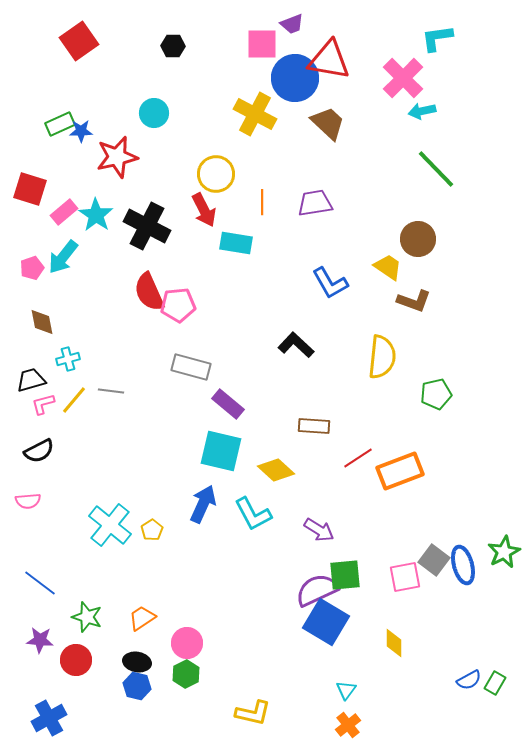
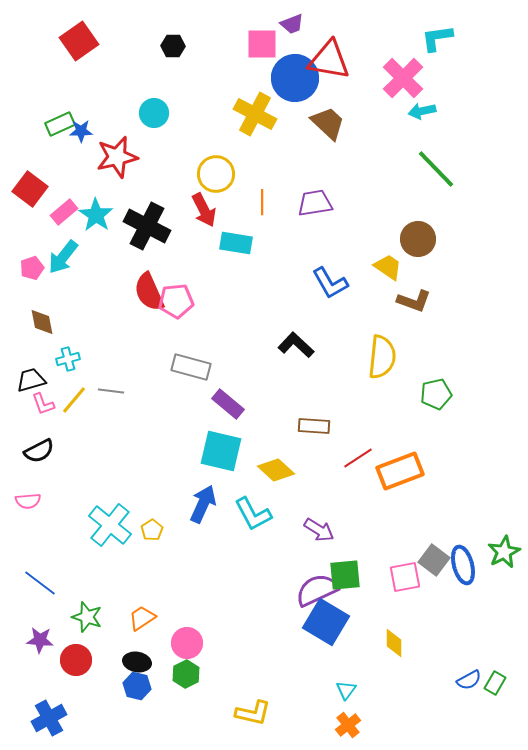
red square at (30, 189): rotated 20 degrees clockwise
pink pentagon at (178, 305): moved 2 px left, 4 px up
pink L-shape at (43, 404): rotated 95 degrees counterclockwise
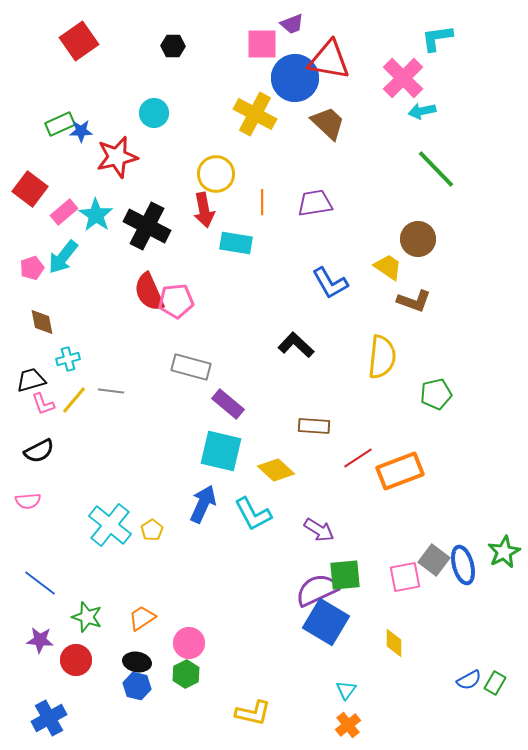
red arrow at (204, 210): rotated 16 degrees clockwise
pink circle at (187, 643): moved 2 px right
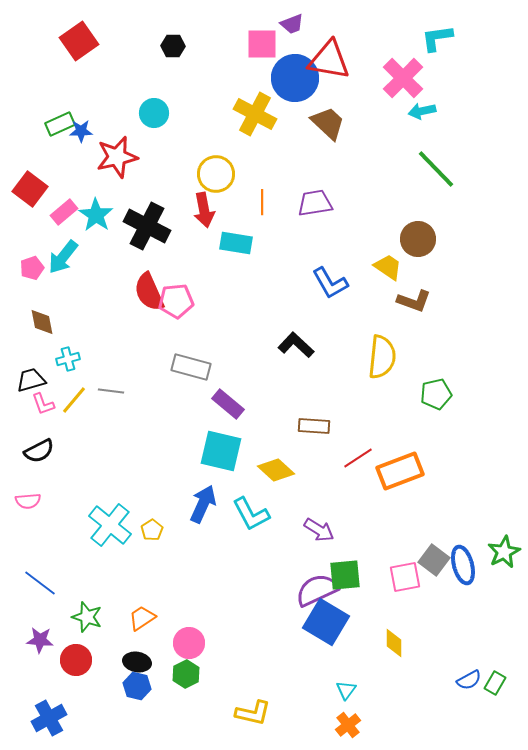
cyan L-shape at (253, 514): moved 2 px left
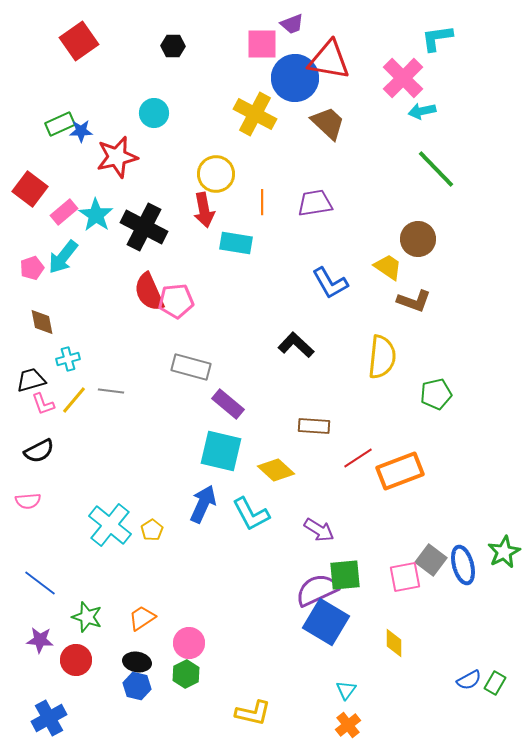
black cross at (147, 226): moved 3 px left, 1 px down
gray square at (434, 560): moved 3 px left
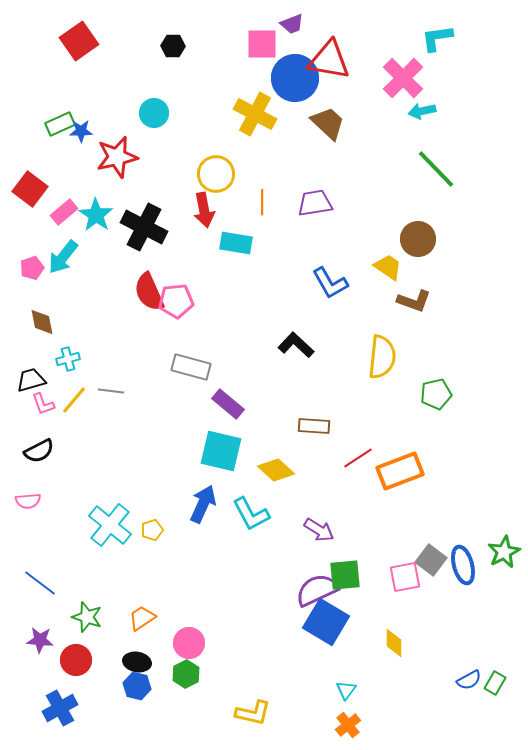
yellow pentagon at (152, 530): rotated 15 degrees clockwise
blue cross at (49, 718): moved 11 px right, 10 px up
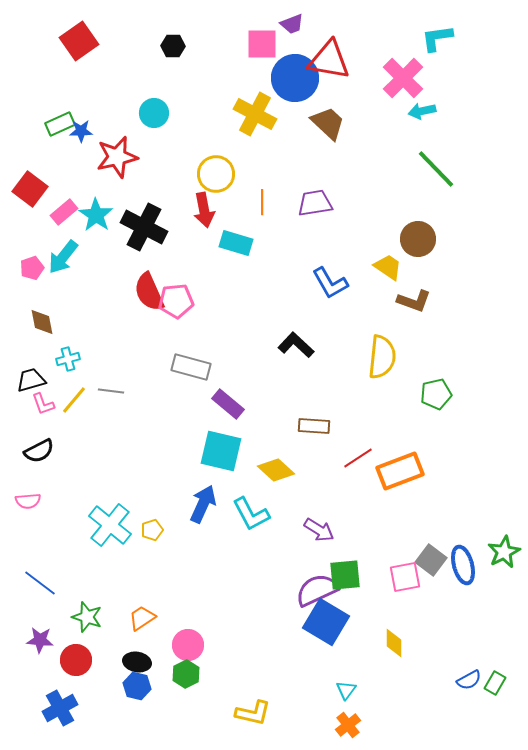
cyan rectangle at (236, 243): rotated 8 degrees clockwise
pink circle at (189, 643): moved 1 px left, 2 px down
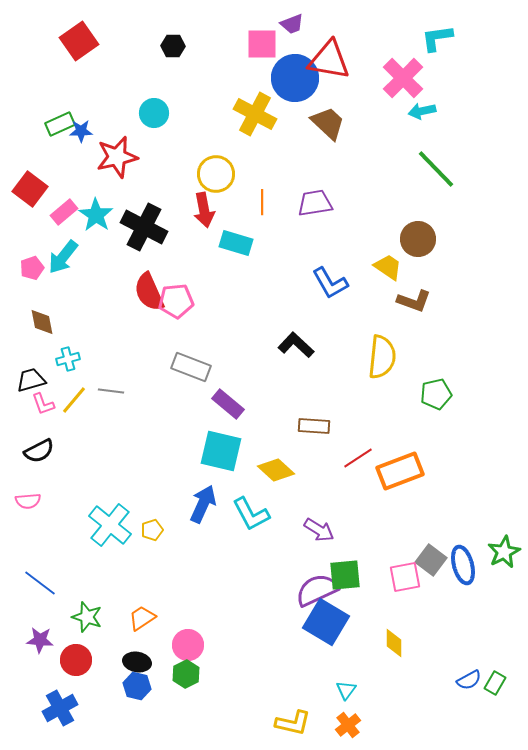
gray rectangle at (191, 367): rotated 6 degrees clockwise
yellow L-shape at (253, 713): moved 40 px right, 10 px down
